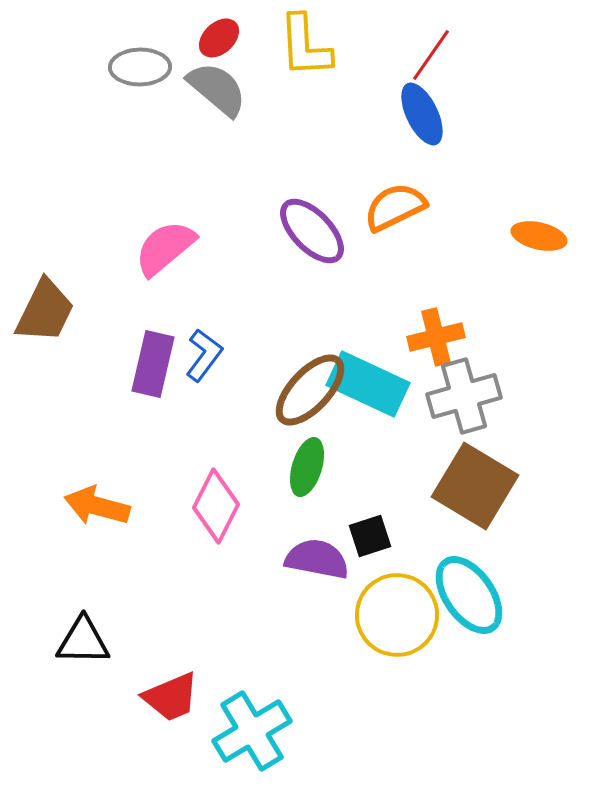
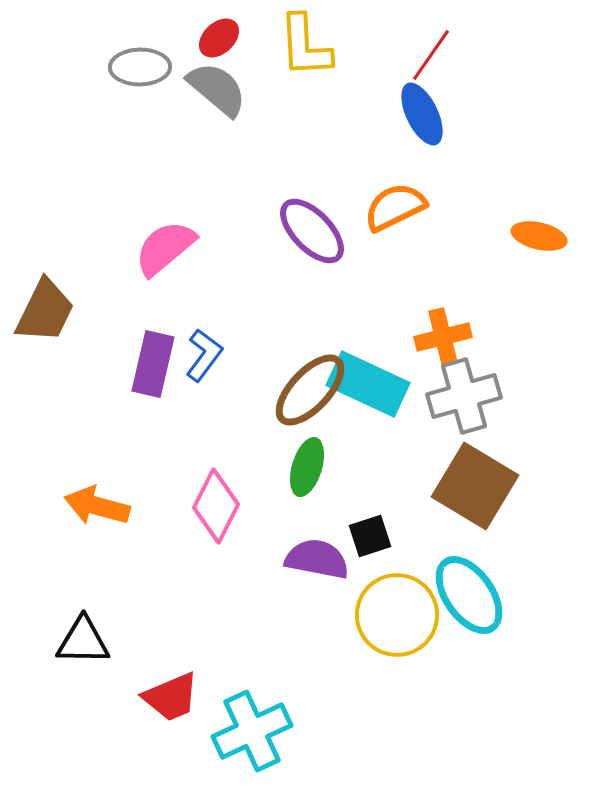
orange cross: moved 7 px right
cyan cross: rotated 6 degrees clockwise
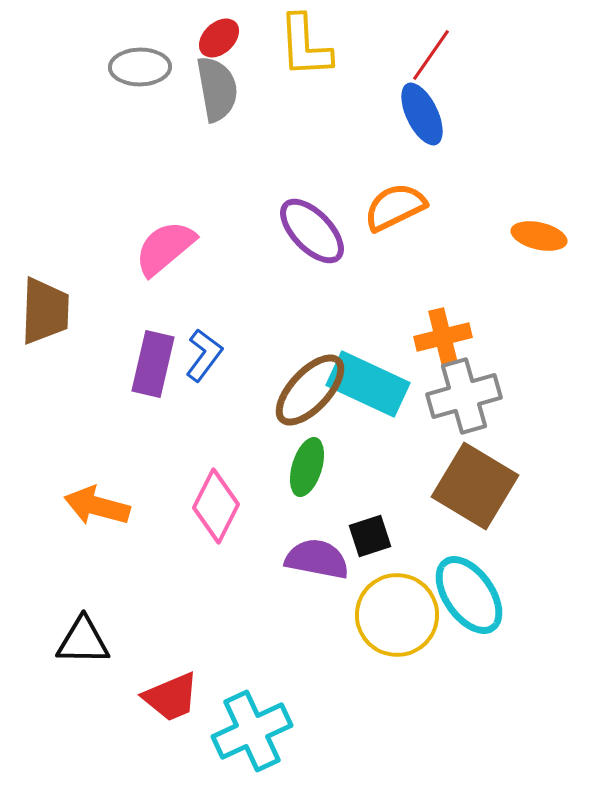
gray semicircle: rotated 40 degrees clockwise
brown trapezoid: rotated 24 degrees counterclockwise
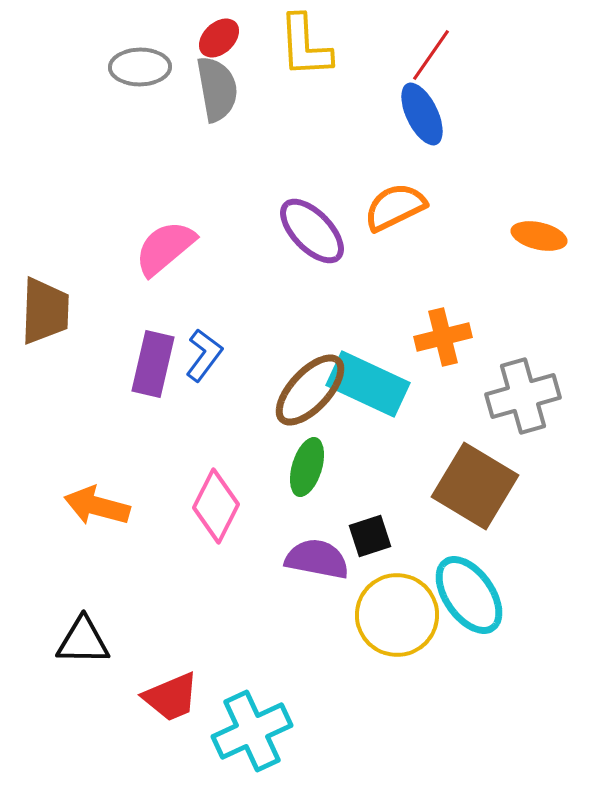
gray cross: moved 59 px right
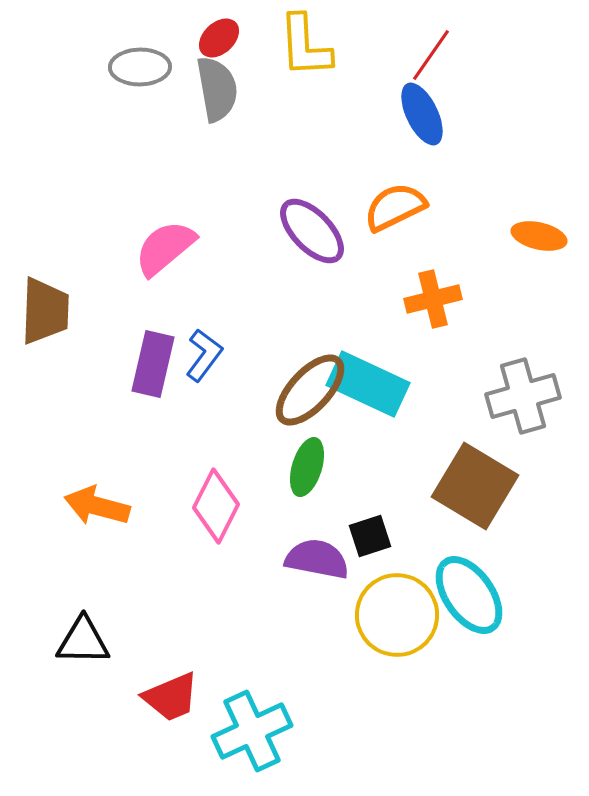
orange cross: moved 10 px left, 38 px up
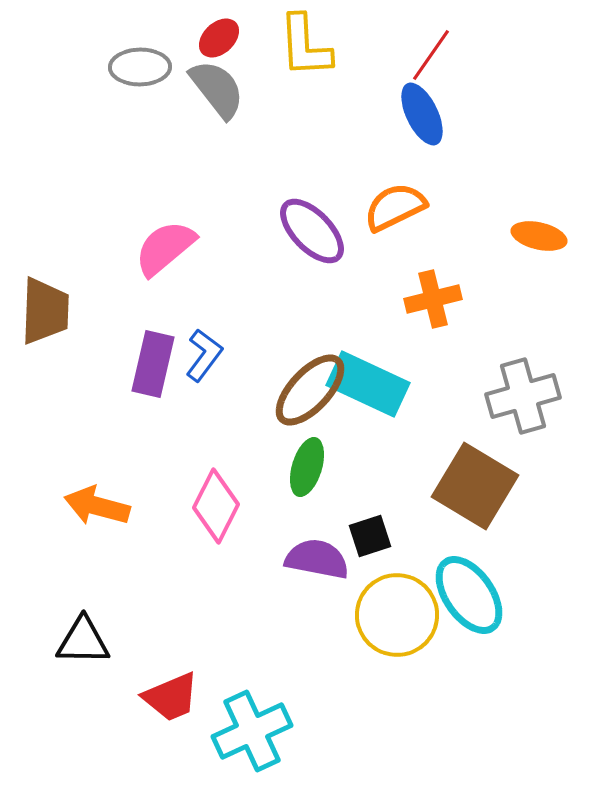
gray semicircle: rotated 28 degrees counterclockwise
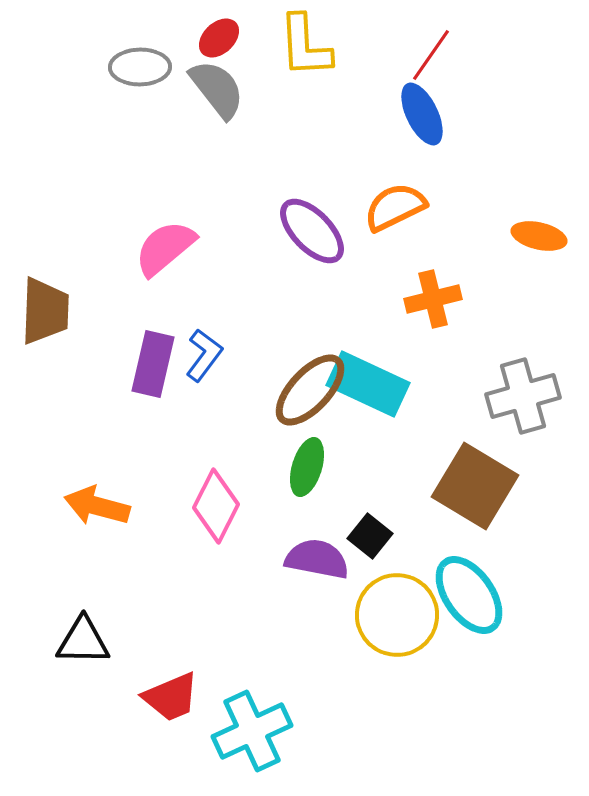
black square: rotated 33 degrees counterclockwise
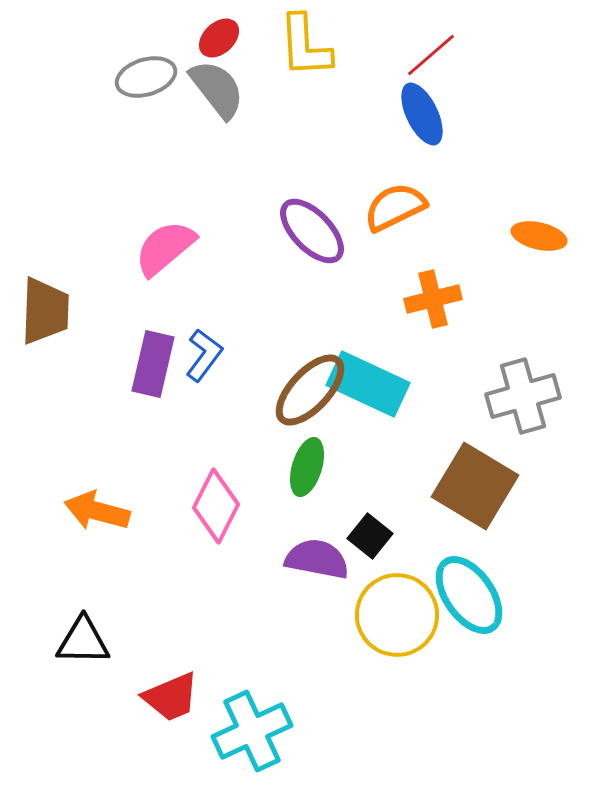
red line: rotated 14 degrees clockwise
gray ellipse: moved 6 px right, 10 px down; rotated 16 degrees counterclockwise
orange arrow: moved 5 px down
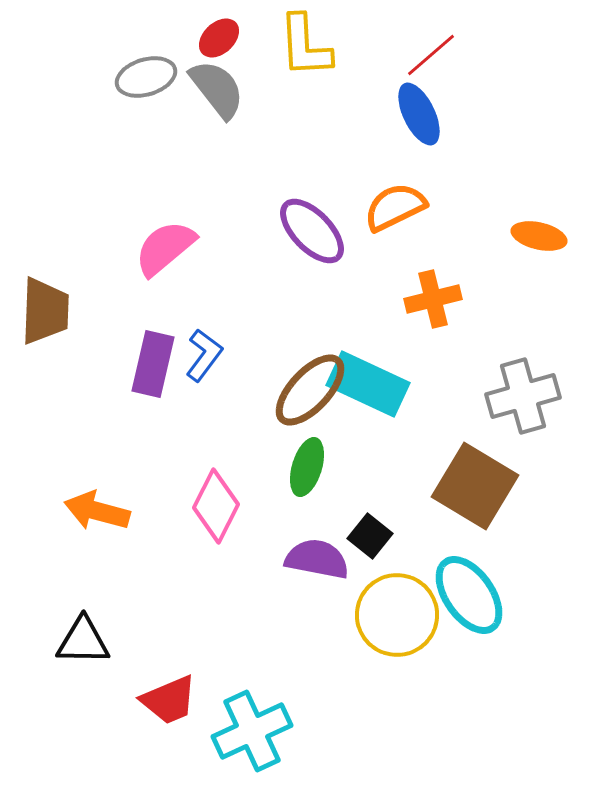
blue ellipse: moved 3 px left
red trapezoid: moved 2 px left, 3 px down
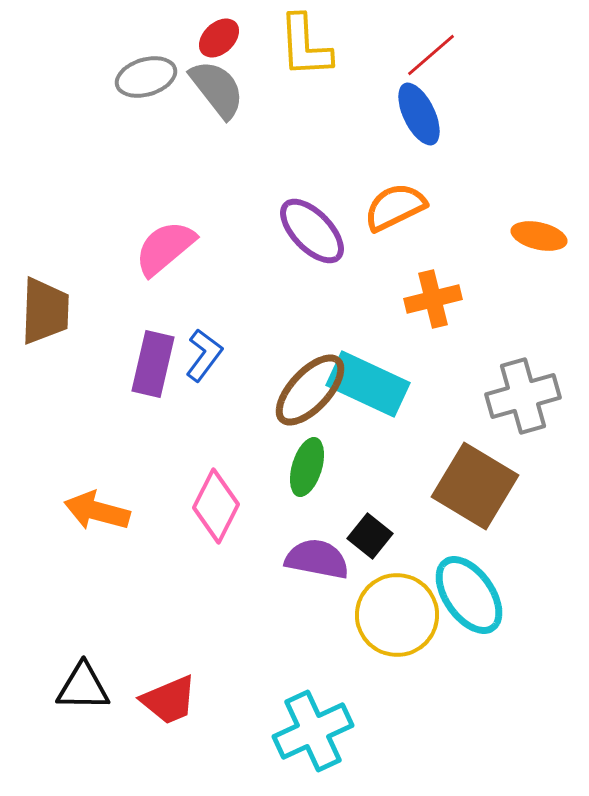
black triangle: moved 46 px down
cyan cross: moved 61 px right
